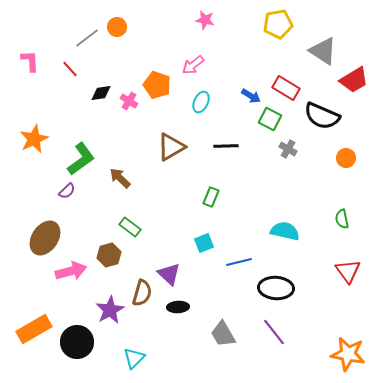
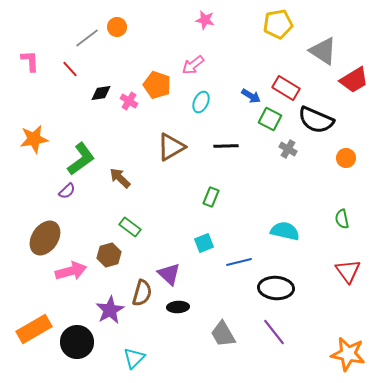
black semicircle at (322, 116): moved 6 px left, 4 px down
orange star at (34, 139): rotated 16 degrees clockwise
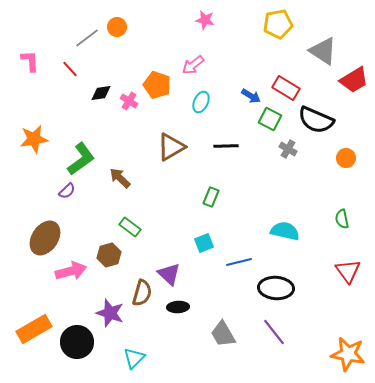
purple star at (110, 310): moved 3 px down; rotated 24 degrees counterclockwise
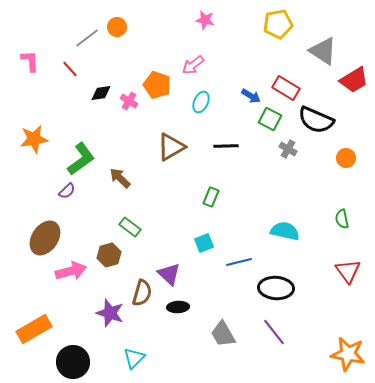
black circle at (77, 342): moved 4 px left, 20 px down
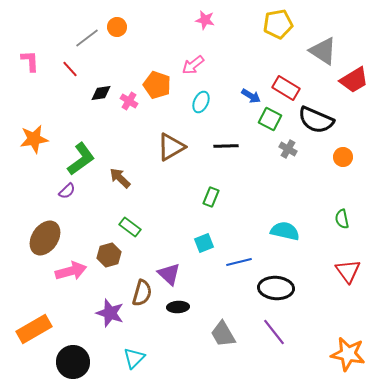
orange circle at (346, 158): moved 3 px left, 1 px up
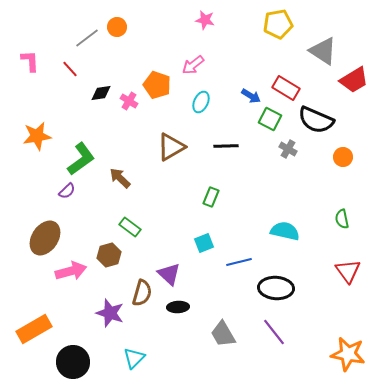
orange star at (34, 139): moved 3 px right, 3 px up
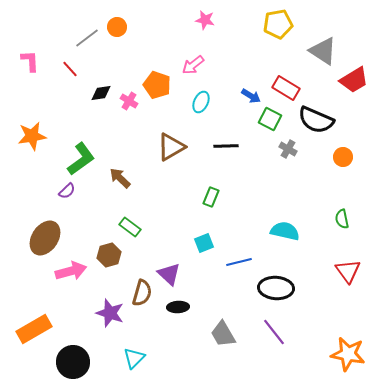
orange star at (37, 136): moved 5 px left
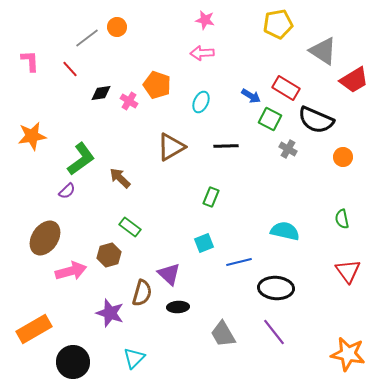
pink arrow at (193, 65): moved 9 px right, 12 px up; rotated 35 degrees clockwise
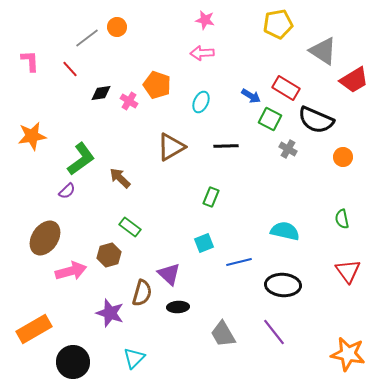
black ellipse at (276, 288): moved 7 px right, 3 px up
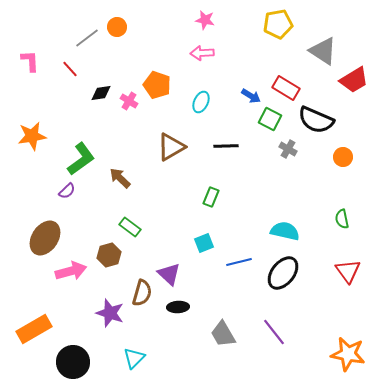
black ellipse at (283, 285): moved 12 px up; rotated 56 degrees counterclockwise
